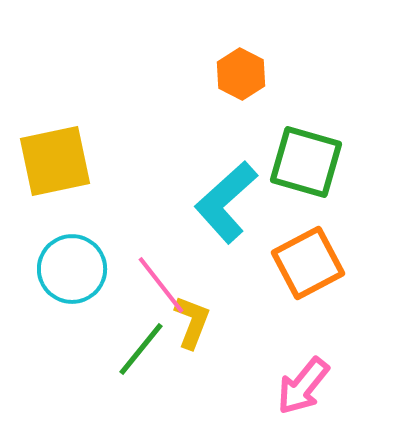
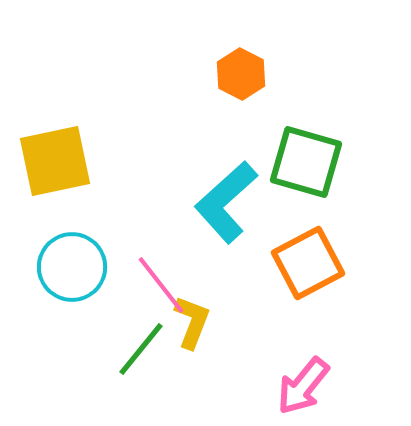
cyan circle: moved 2 px up
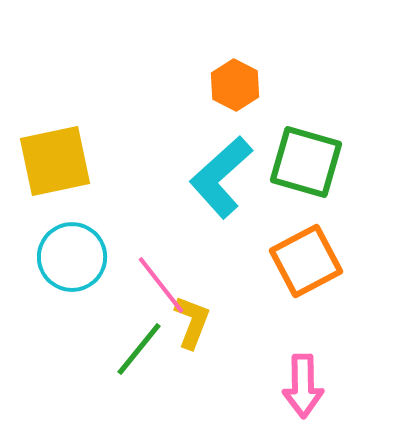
orange hexagon: moved 6 px left, 11 px down
cyan L-shape: moved 5 px left, 25 px up
orange square: moved 2 px left, 2 px up
cyan circle: moved 10 px up
green line: moved 2 px left
pink arrow: rotated 40 degrees counterclockwise
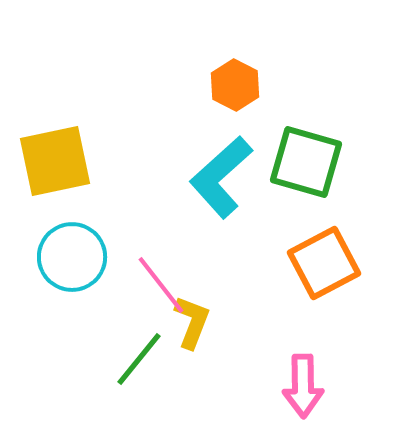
orange square: moved 18 px right, 2 px down
green line: moved 10 px down
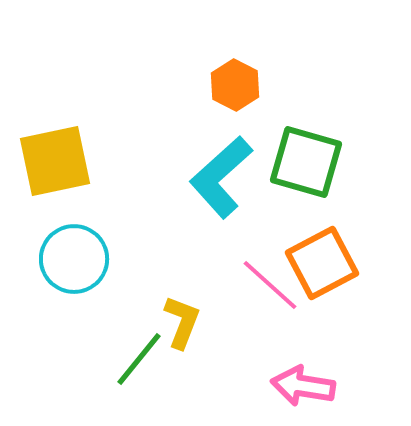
cyan circle: moved 2 px right, 2 px down
orange square: moved 2 px left
pink line: moved 109 px right; rotated 10 degrees counterclockwise
yellow L-shape: moved 10 px left
pink arrow: rotated 100 degrees clockwise
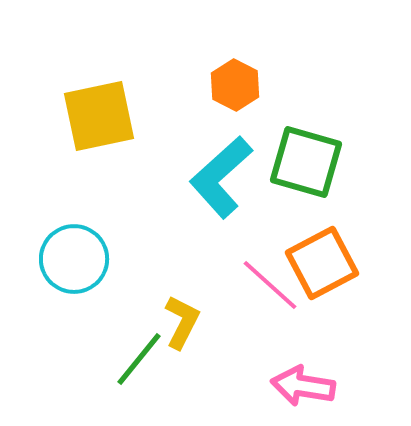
yellow square: moved 44 px right, 45 px up
yellow L-shape: rotated 6 degrees clockwise
